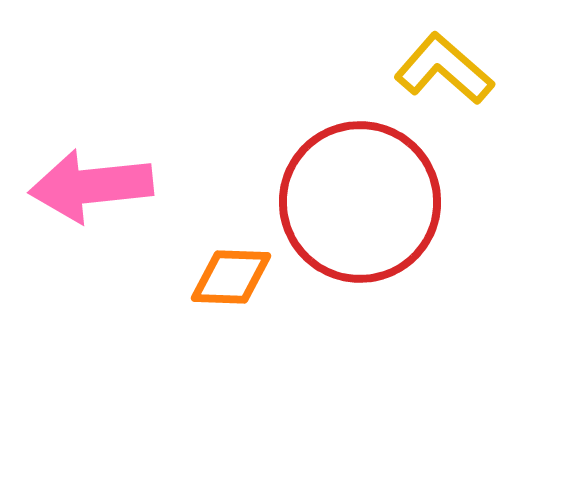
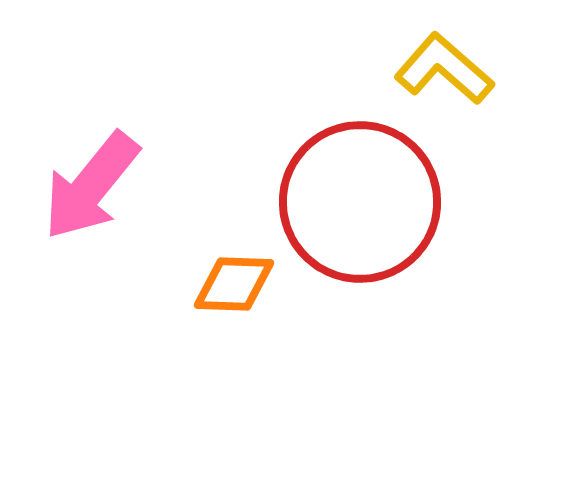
pink arrow: rotated 45 degrees counterclockwise
orange diamond: moved 3 px right, 7 px down
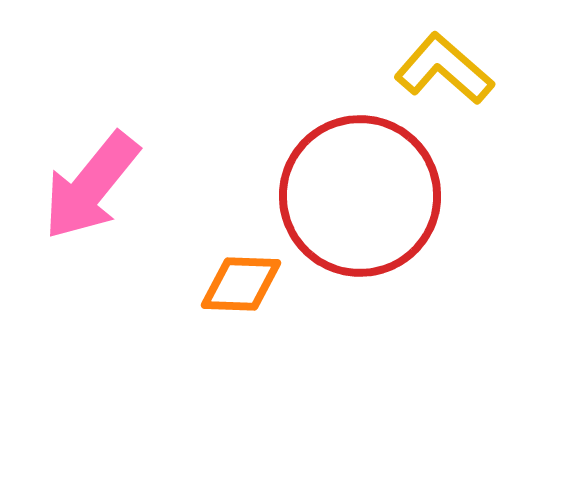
red circle: moved 6 px up
orange diamond: moved 7 px right
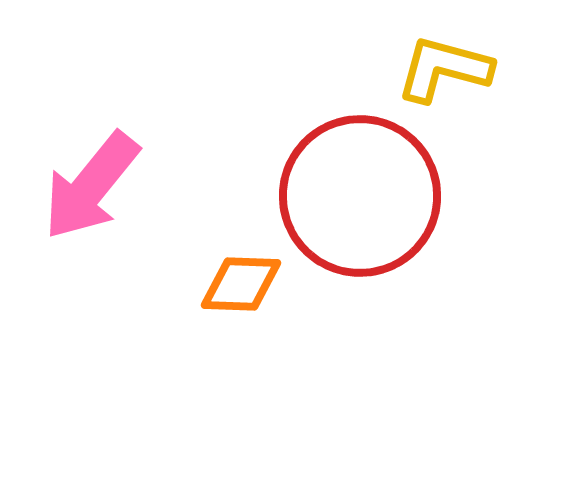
yellow L-shape: rotated 26 degrees counterclockwise
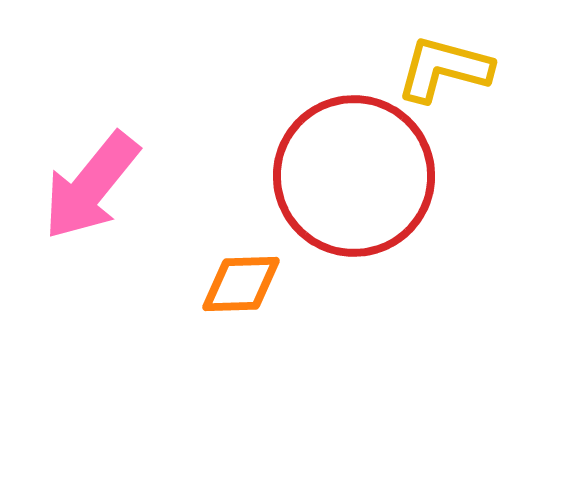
red circle: moved 6 px left, 20 px up
orange diamond: rotated 4 degrees counterclockwise
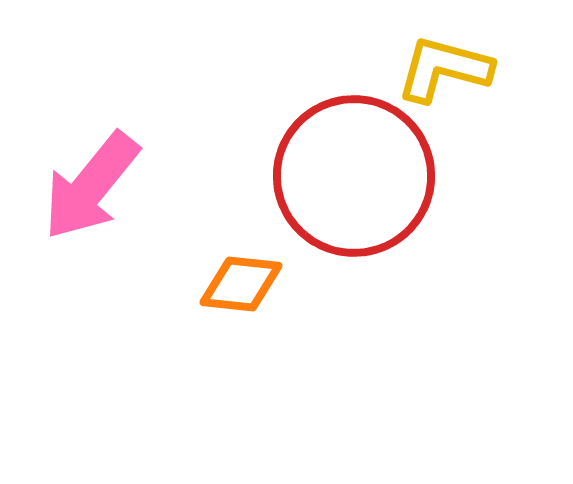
orange diamond: rotated 8 degrees clockwise
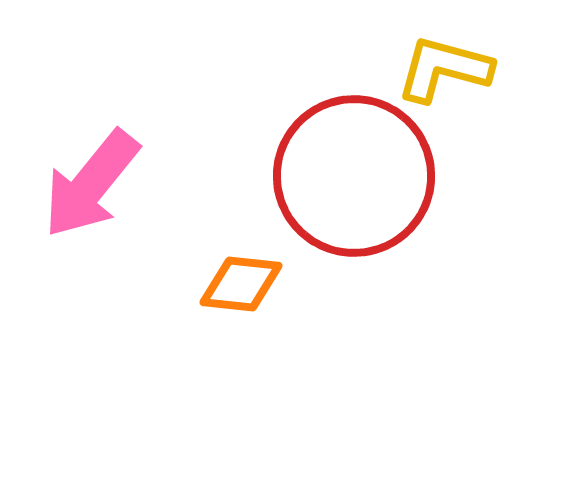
pink arrow: moved 2 px up
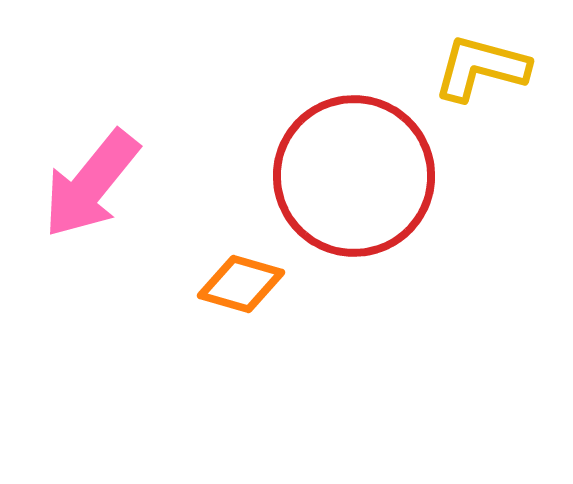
yellow L-shape: moved 37 px right, 1 px up
orange diamond: rotated 10 degrees clockwise
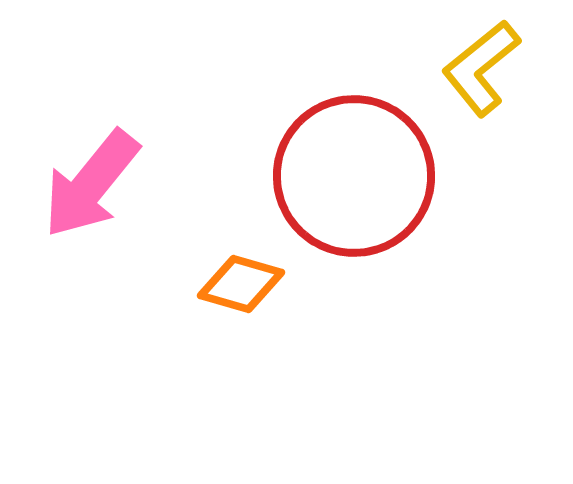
yellow L-shape: rotated 54 degrees counterclockwise
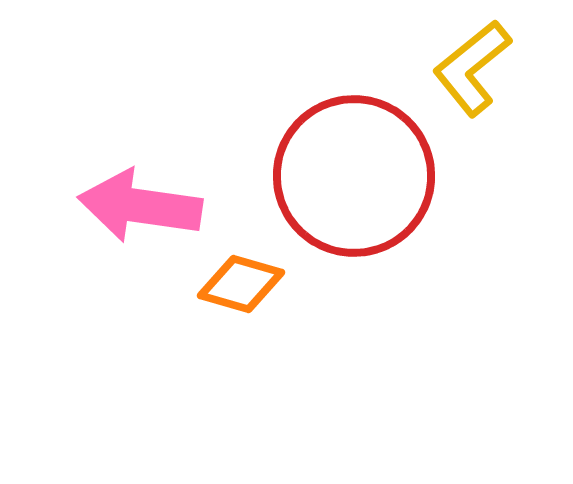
yellow L-shape: moved 9 px left
pink arrow: moved 49 px right, 22 px down; rotated 59 degrees clockwise
